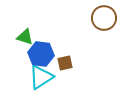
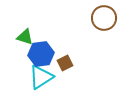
blue hexagon: rotated 15 degrees counterclockwise
brown square: rotated 14 degrees counterclockwise
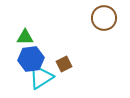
green triangle: rotated 18 degrees counterclockwise
blue hexagon: moved 10 px left, 5 px down
brown square: moved 1 px left, 1 px down
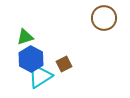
green triangle: rotated 18 degrees counterclockwise
blue hexagon: rotated 25 degrees counterclockwise
cyan triangle: moved 1 px left, 1 px up
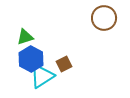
cyan triangle: moved 2 px right
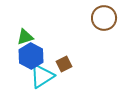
blue hexagon: moved 3 px up
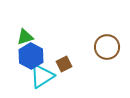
brown circle: moved 3 px right, 29 px down
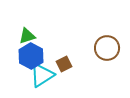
green triangle: moved 2 px right, 1 px up
brown circle: moved 1 px down
cyan triangle: moved 1 px up
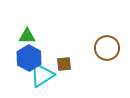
green triangle: rotated 18 degrees clockwise
blue hexagon: moved 2 px left, 2 px down
brown square: rotated 21 degrees clockwise
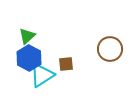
green triangle: rotated 42 degrees counterclockwise
brown circle: moved 3 px right, 1 px down
brown square: moved 2 px right
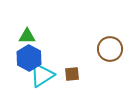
green triangle: rotated 42 degrees clockwise
brown square: moved 6 px right, 10 px down
